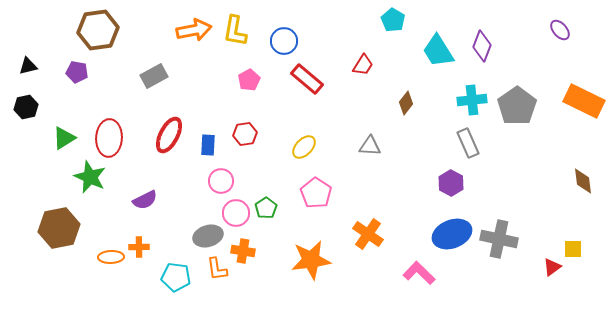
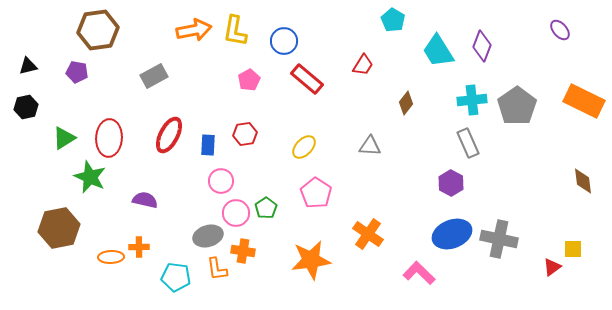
purple semicircle at (145, 200): rotated 140 degrees counterclockwise
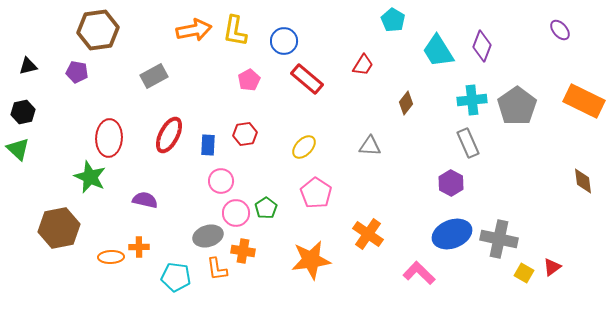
black hexagon at (26, 107): moved 3 px left, 5 px down
green triangle at (64, 138): moved 46 px left, 11 px down; rotated 45 degrees counterclockwise
yellow square at (573, 249): moved 49 px left, 24 px down; rotated 30 degrees clockwise
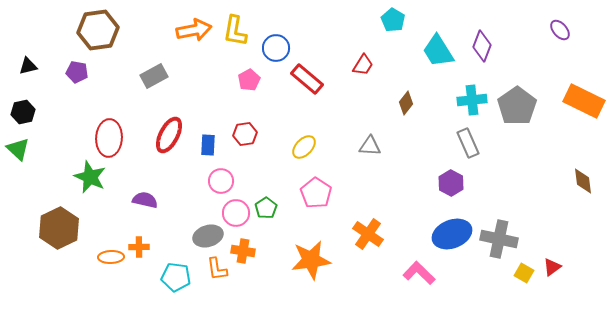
blue circle at (284, 41): moved 8 px left, 7 px down
brown hexagon at (59, 228): rotated 15 degrees counterclockwise
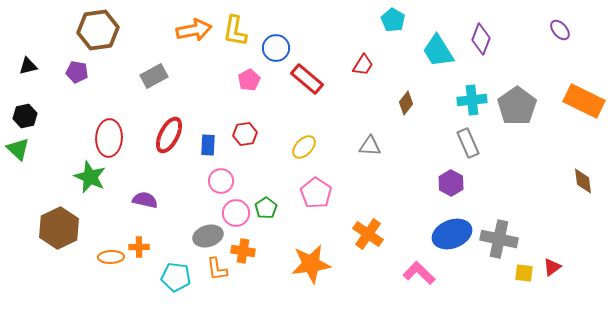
purple diamond at (482, 46): moved 1 px left, 7 px up
black hexagon at (23, 112): moved 2 px right, 4 px down
orange star at (311, 260): moved 4 px down
yellow square at (524, 273): rotated 24 degrees counterclockwise
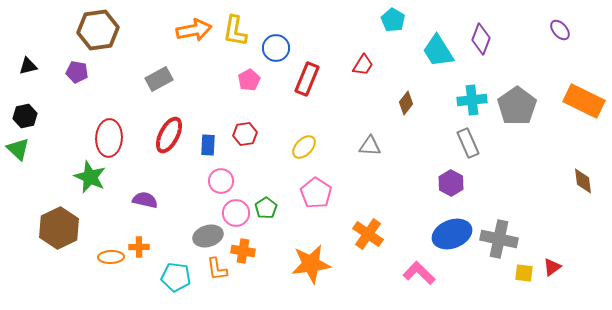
gray rectangle at (154, 76): moved 5 px right, 3 px down
red rectangle at (307, 79): rotated 72 degrees clockwise
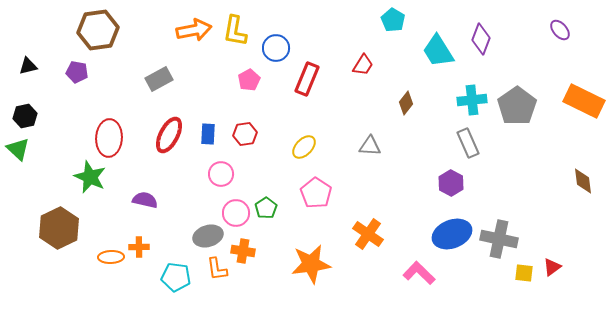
blue rectangle at (208, 145): moved 11 px up
pink circle at (221, 181): moved 7 px up
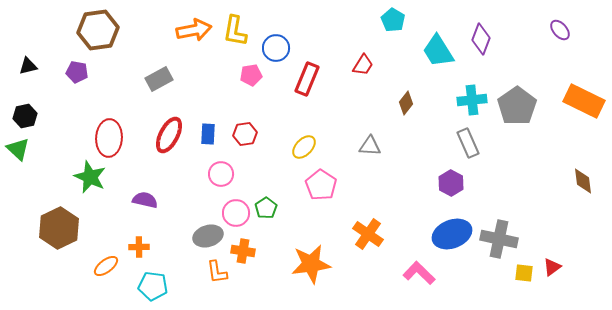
pink pentagon at (249, 80): moved 2 px right, 5 px up; rotated 20 degrees clockwise
pink pentagon at (316, 193): moved 5 px right, 8 px up
orange ellipse at (111, 257): moved 5 px left, 9 px down; rotated 35 degrees counterclockwise
orange L-shape at (217, 269): moved 3 px down
cyan pentagon at (176, 277): moved 23 px left, 9 px down
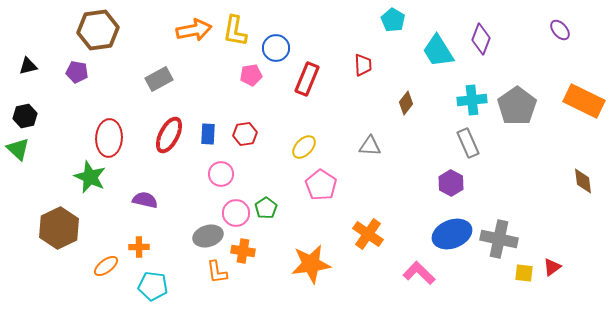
red trapezoid at (363, 65): rotated 35 degrees counterclockwise
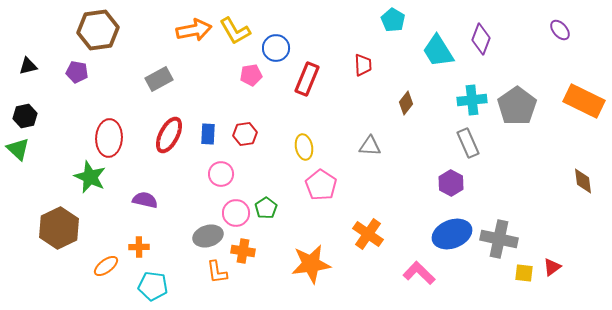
yellow L-shape at (235, 31): rotated 40 degrees counterclockwise
yellow ellipse at (304, 147): rotated 55 degrees counterclockwise
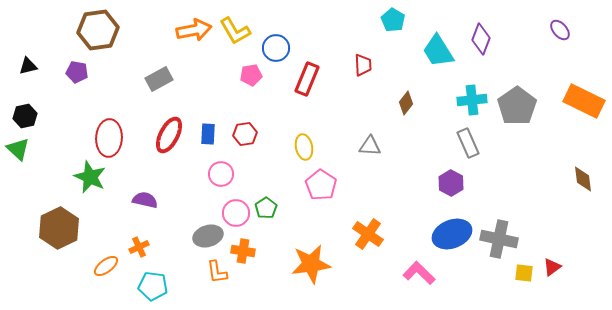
brown diamond at (583, 181): moved 2 px up
orange cross at (139, 247): rotated 24 degrees counterclockwise
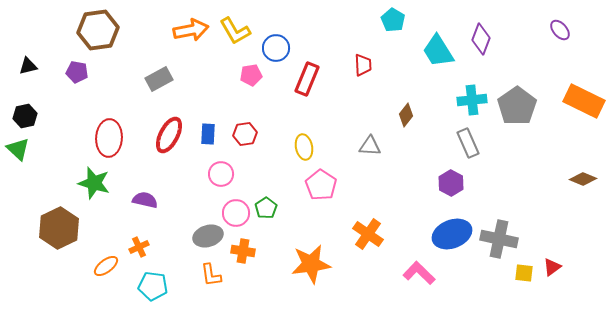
orange arrow at (194, 30): moved 3 px left
brown diamond at (406, 103): moved 12 px down
green star at (90, 177): moved 4 px right, 6 px down; rotated 8 degrees counterclockwise
brown diamond at (583, 179): rotated 60 degrees counterclockwise
orange L-shape at (217, 272): moved 6 px left, 3 px down
